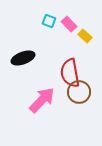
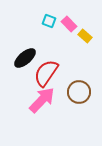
black ellipse: moved 2 px right; rotated 20 degrees counterclockwise
red semicircle: moved 24 px left; rotated 44 degrees clockwise
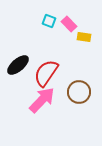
yellow rectangle: moved 1 px left, 1 px down; rotated 32 degrees counterclockwise
black ellipse: moved 7 px left, 7 px down
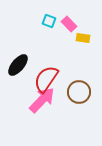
yellow rectangle: moved 1 px left, 1 px down
black ellipse: rotated 10 degrees counterclockwise
red semicircle: moved 6 px down
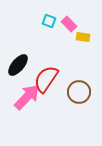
yellow rectangle: moved 1 px up
pink arrow: moved 15 px left, 3 px up
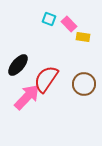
cyan square: moved 2 px up
brown circle: moved 5 px right, 8 px up
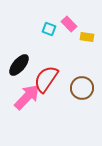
cyan square: moved 10 px down
yellow rectangle: moved 4 px right
black ellipse: moved 1 px right
brown circle: moved 2 px left, 4 px down
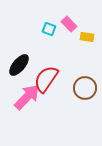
brown circle: moved 3 px right
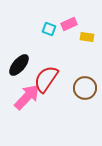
pink rectangle: rotated 70 degrees counterclockwise
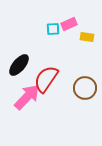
cyan square: moved 4 px right; rotated 24 degrees counterclockwise
